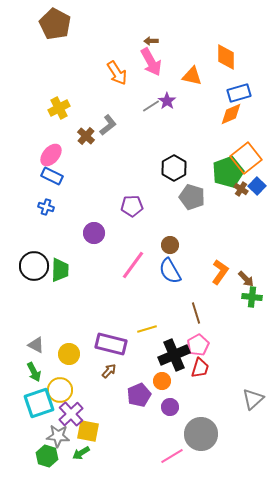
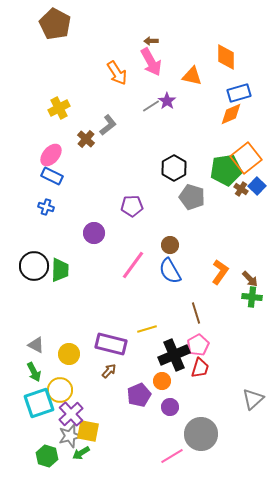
brown cross at (86, 136): moved 3 px down
green pentagon at (228, 172): moved 2 px left, 2 px up; rotated 12 degrees clockwise
brown arrow at (246, 279): moved 4 px right
gray star at (58, 436): moved 12 px right; rotated 20 degrees counterclockwise
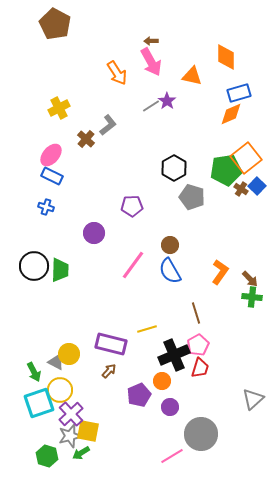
gray triangle at (36, 345): moved 20 px right, 17 px down
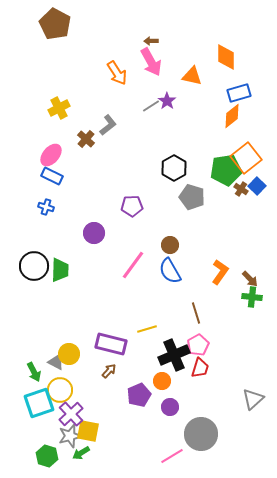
orange diamond at (231, 114): moved 1 px right, 2 px down; rotated 15 degrees counterclockwise
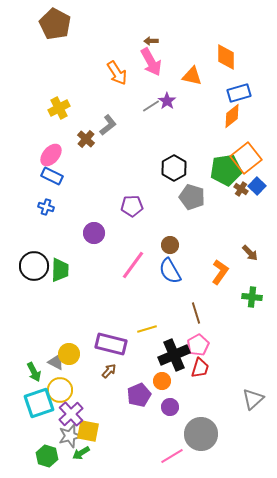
brown arrow at (250, 279): moved 26 px up
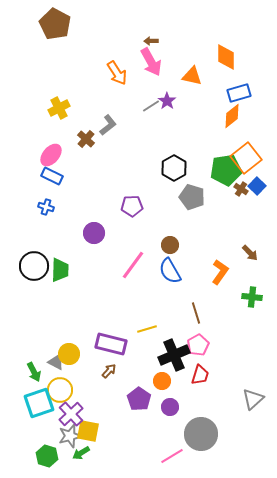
red trapezoid at (200, 368): moved 7 px down
purple pentagon at (139, 395): moved 4 px down; rotated 15 degrees counterclockwise
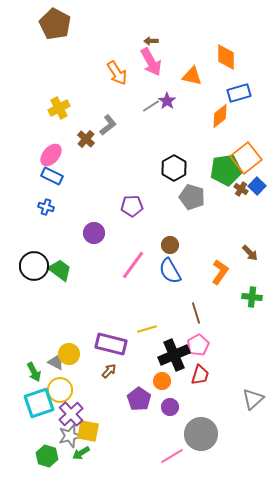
orange diamond at (232, 116): moved 12 px left
green trapezoid at (60, 270): rotated 55 degrees counterclockwise
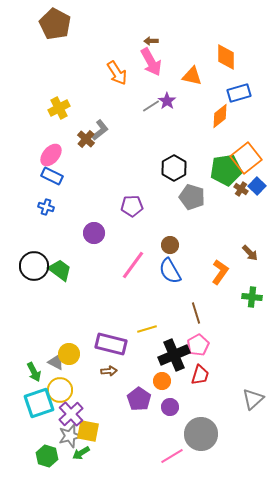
gray L-shape at (108, 125): moved 8 px left, 5 px down
brown arrow at (109, 371): rotated 42 degrees clockwise
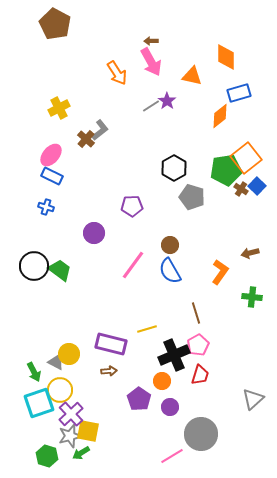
brown arrow at (250, 253): rotated 120 degrees clockwise
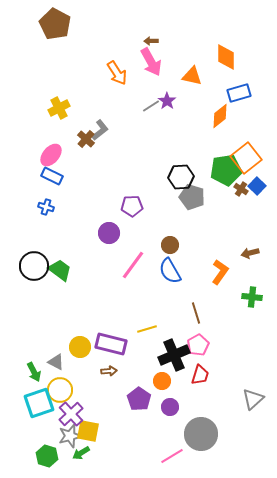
black hexagon at (174, 168): moved 7 px right, 9 px down; rotated 25 degrees clockwise
purple circle at (94, 233): moved 15 px right
yellow circle at (69, 354): moved 11 px right, 7 px up
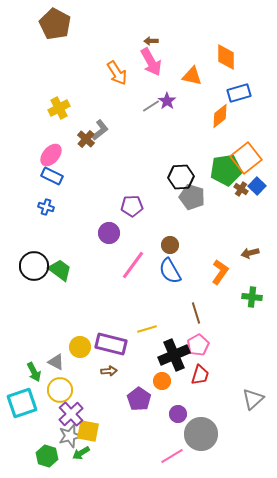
cyan square at (39, 403): moved 17 px left
purple circle at (170, 407): moved 8 px right, 7 px down
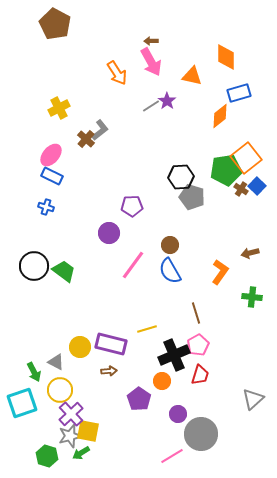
green trapezoid at (60, 270): moved 4 px right, 1 px down
